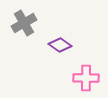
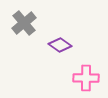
gray cross: rotated 10 degrees counterclockwise
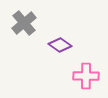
pink cross: moved 2 px up
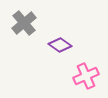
pink cross: rotated 25 degrees counterclockwise
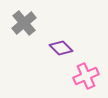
purple diamond: moved 1 px right, 3 px down; rotated 10 degrees clockwise
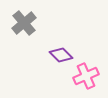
purple diamond: moved 7 px down
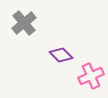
pink cross: moved 5 px right
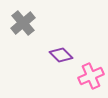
gray cross: moved 1 px left
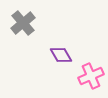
purple diamond: rotated 15 degrees clockwise
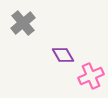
purple diamond: moved 2 px right
